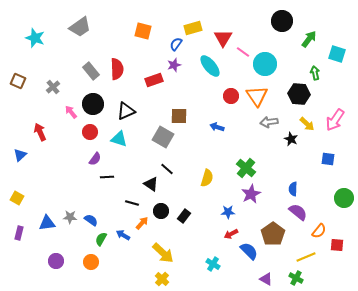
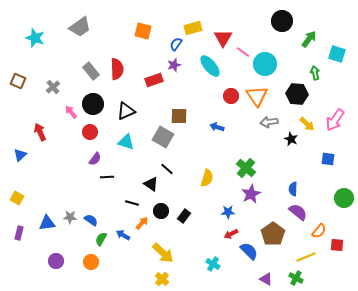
black hexagon at (299, 94): moved 2 px left
cyan triangle at (119, 139): moved 7 px right, 3 px down
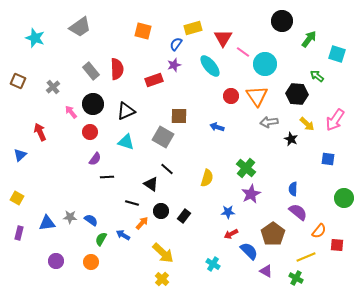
green arrow at (315, 73): moved 2 px right, 3 px down; rotated 40 degrees counterclockwise
purple triangle at (266, 279): moved 8 px up
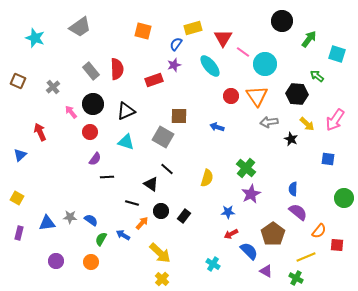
yellow arrow at (163, 253): moved 3 px left
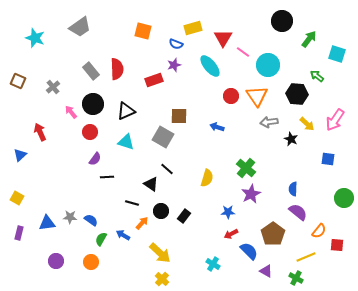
blue semicircle at (176, 44): rotated 104 degrees counterclockwise
cyan circle at (265, 64): moved 3 px right, 1 px down
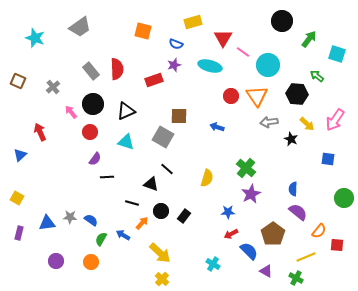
yellow rectangle at (193, 28): moved 6 px up
cyan ellipse at (210, 66): rotated 35 degrees counterclockwise
black triangle at (151, 184): rotated 14 degrees counterclockwise
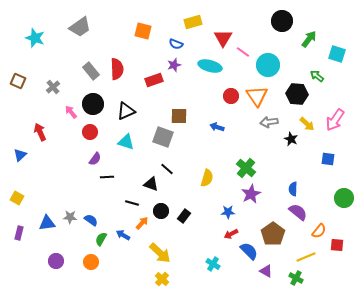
gray square at (163, 137): rotated 10 degrees counterclockwise
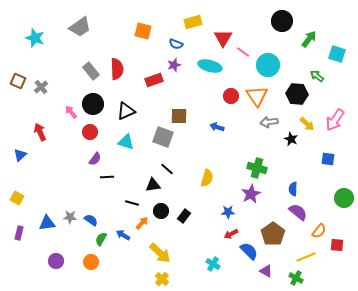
gray cross at (53, 87): moved 12 px left
green cross at (246, 168): moved 11 px right; rotated 24 degrees counterclockwise
black triangle at (151, 184): moved 2 px right, 1 px down; rotated 28 degrees counterclockwise
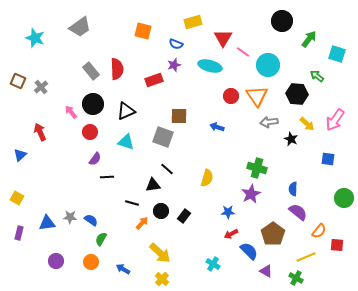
blue arrow at (123, 235): moved 34 px down
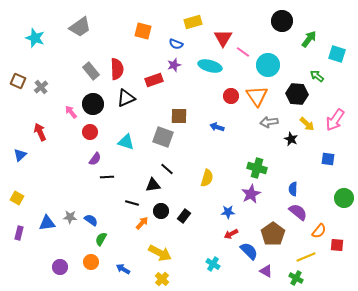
black triangle at (126, 111): moved 13 px up
yellow arrow at (160, 253): rotated 15 degrees counterclockwise
purple circle at (56, 261): moved 4 px right, 6 px down
